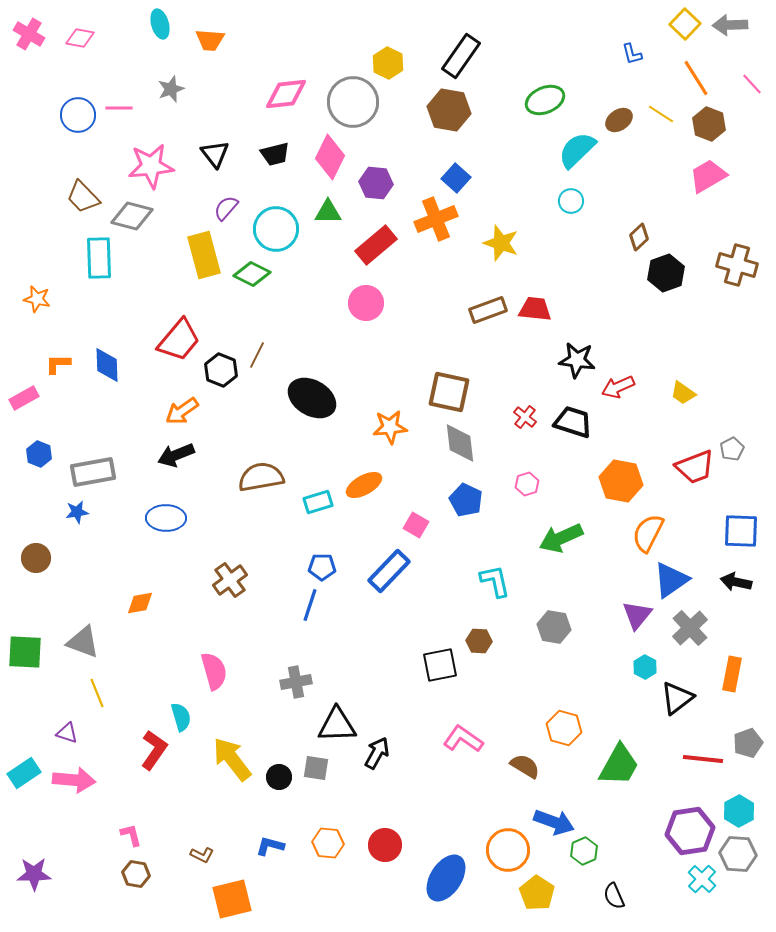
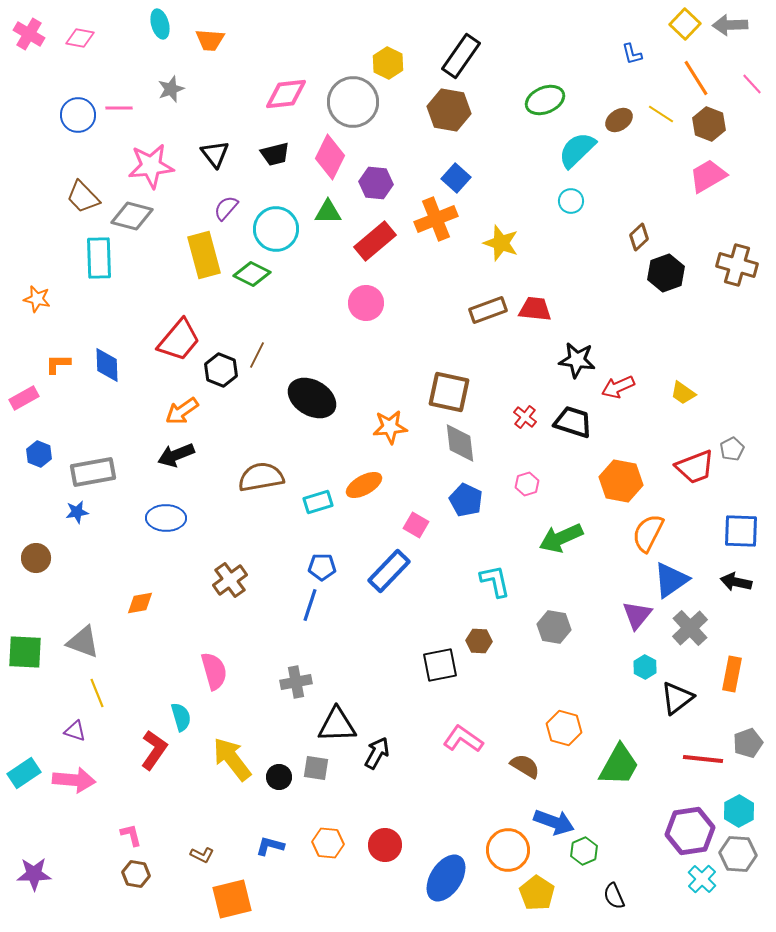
red rectangle at (376, 245): moved 1 px left, 4 px up
purple triangle at (67, 733): moved 8 px right, 2 px up
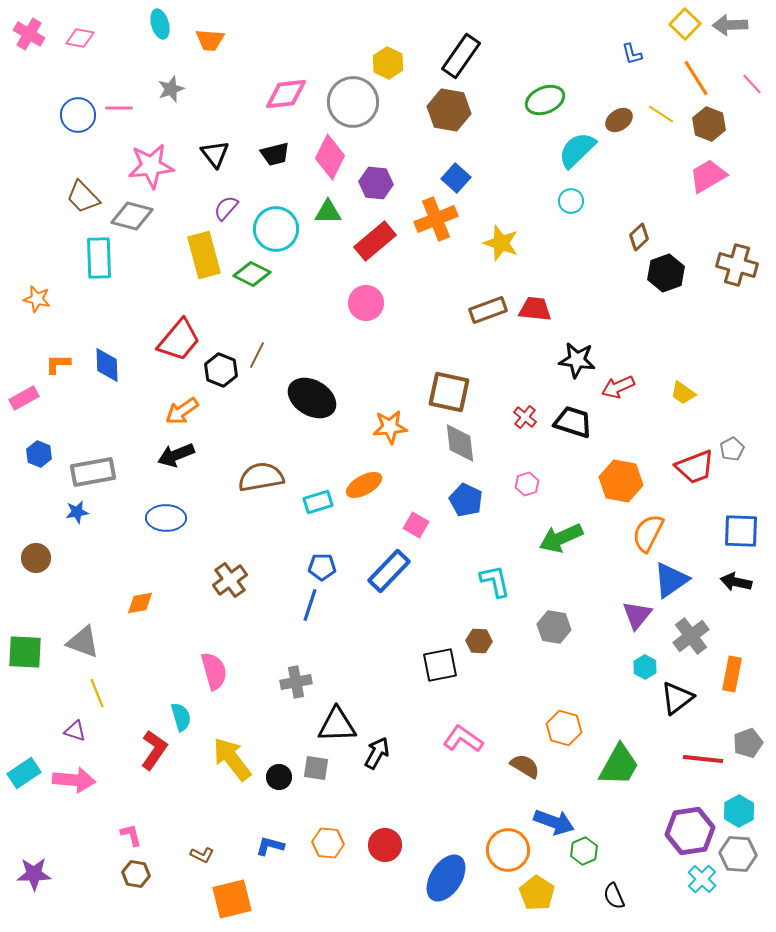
gray cross at (690, 628): moved 1 px right, 8 px down; rotated 6 degrees clockwise
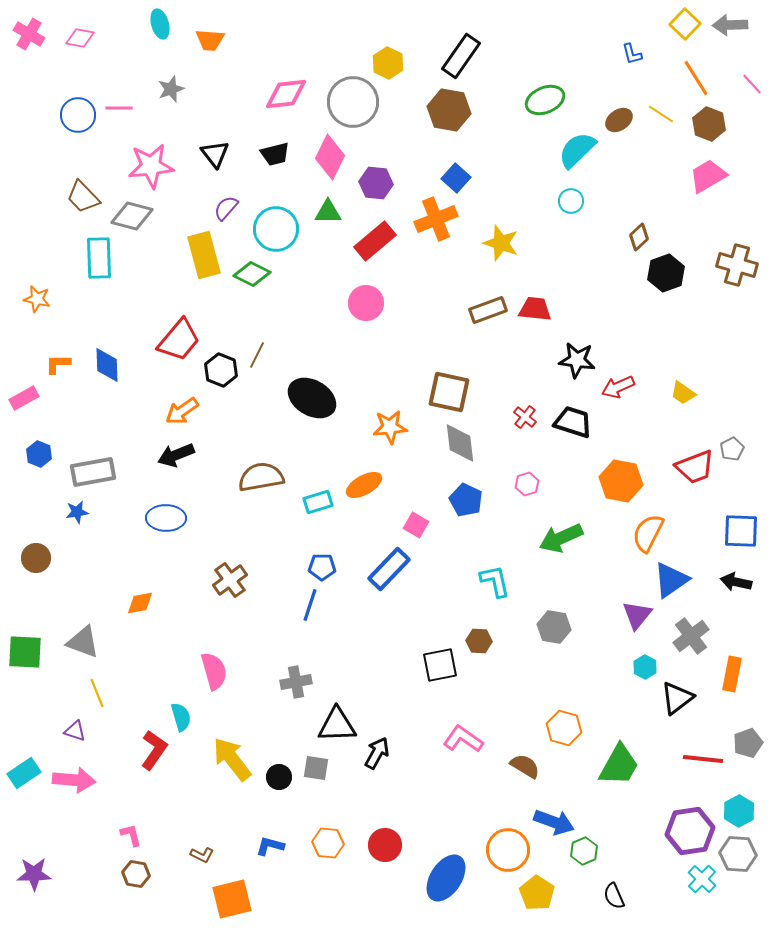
blue rectangle at (389, 571): moved 2 px up
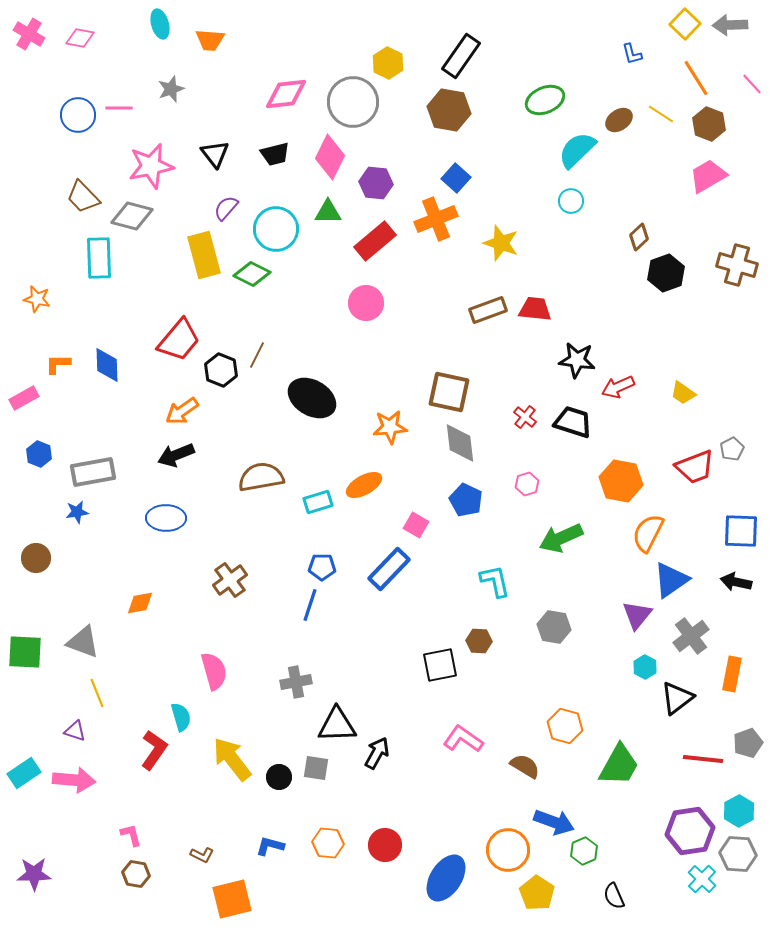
pink star at (151, 166): rotated 6 degrees counterclockwise
orange hexagon at (564, 728): moved 1 px right, 2 px up
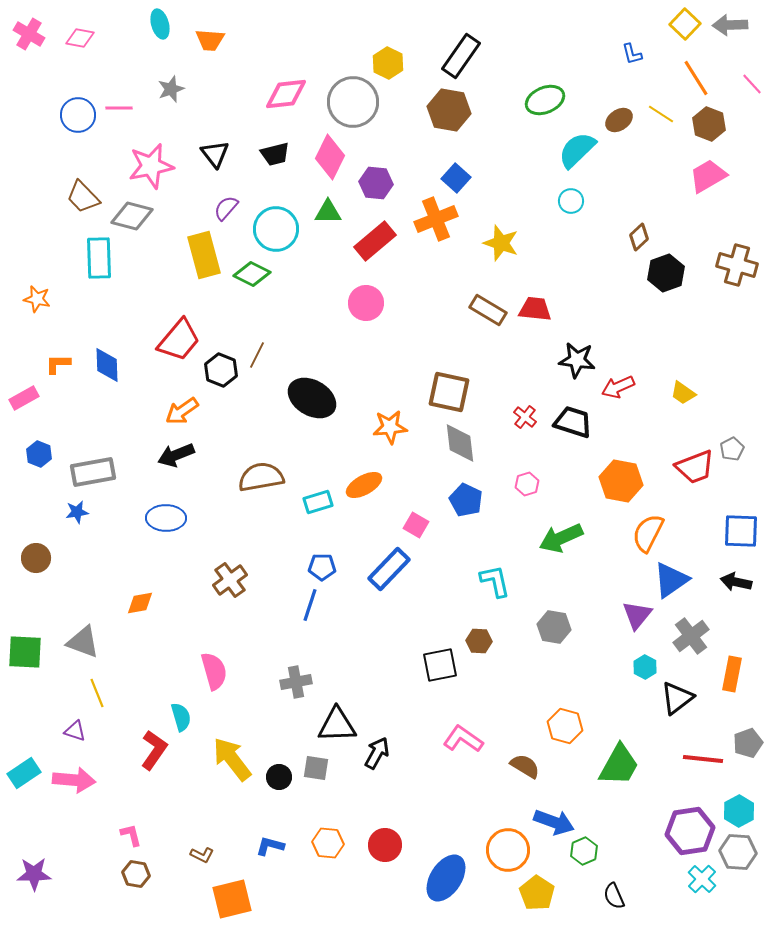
brown rectangle at (488, 310): rotated 51 degrees clockwise
gray hexagon at (738, 854): moved 2 px up
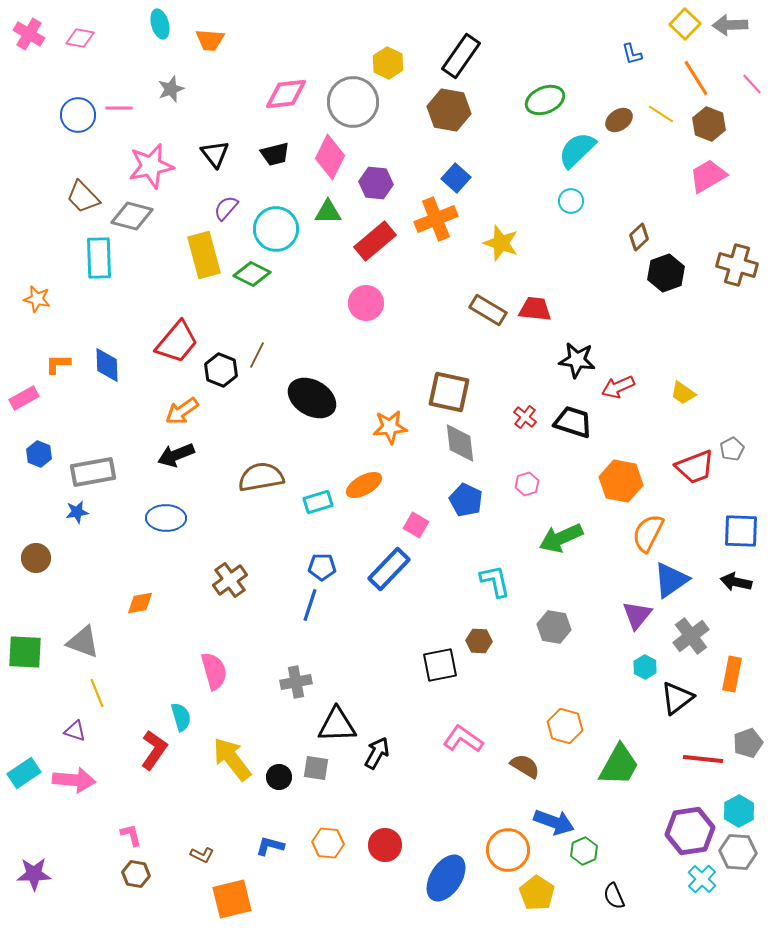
red trapezoid at (179, 340): moved 2 px left, 2 px down
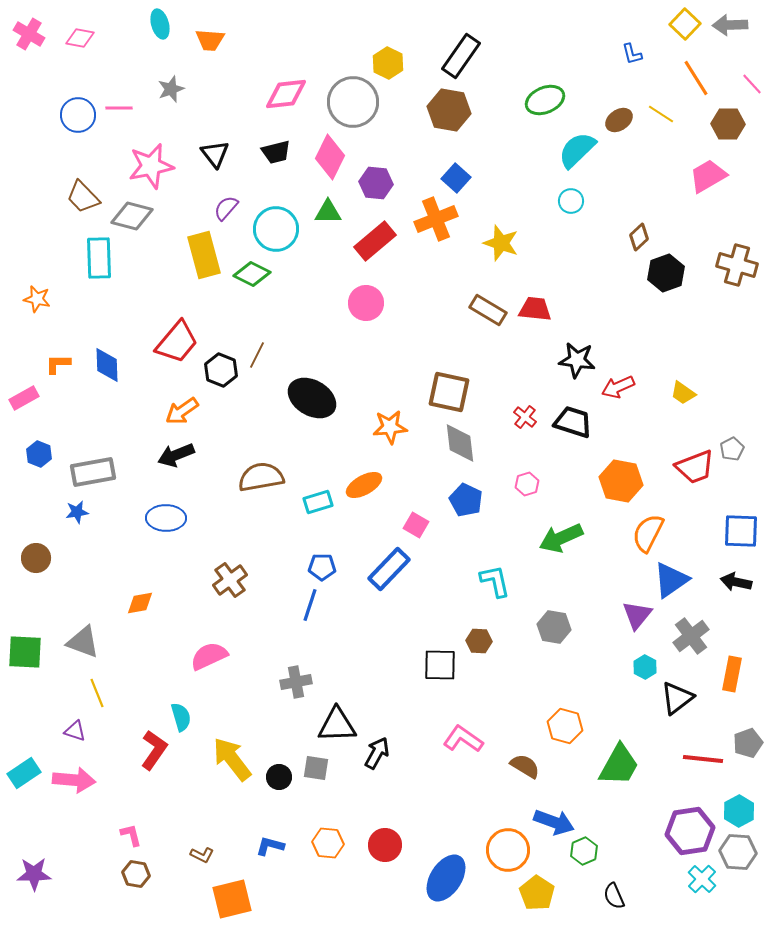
brown hexagon at (709, 124): moved 19 px right; rotated 20 degrees counterclockwise
black trapezoid at (275, 154): moved 1 px right, 2 px up
black square at (440, 665): rotated 12 degrees clockwise
pink semicircle at (214, 671): moved 5 px left, 15 px up; rotated 99 degrees counterclockwise
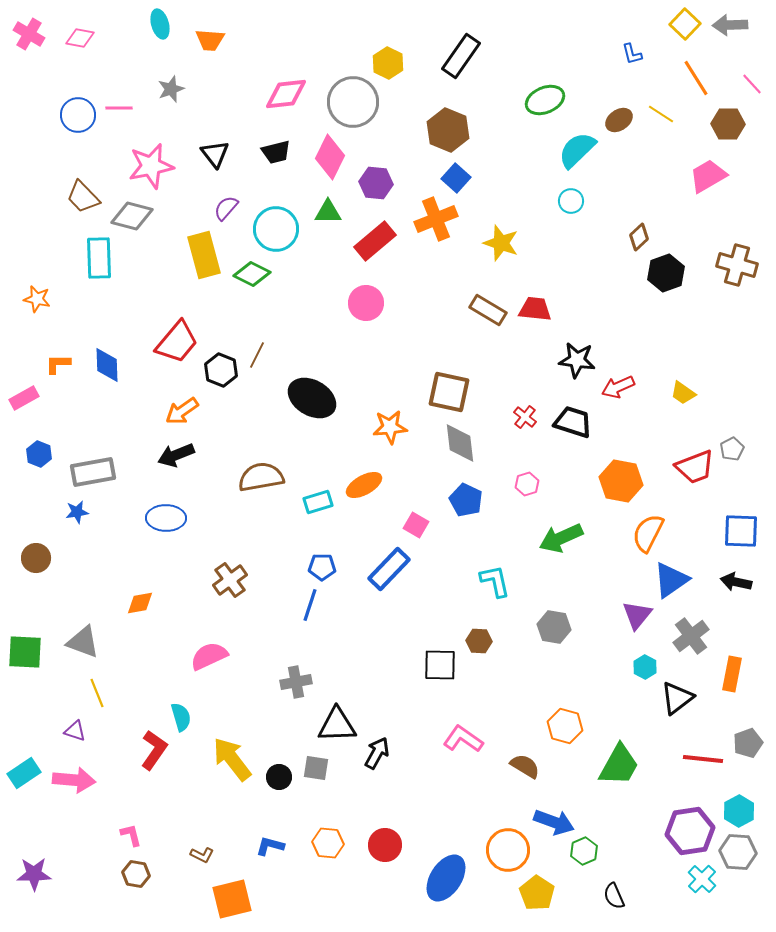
brown hexagon at (449, 110): moved 1 px left, 20 px down; rotated 12 degrees clockwise
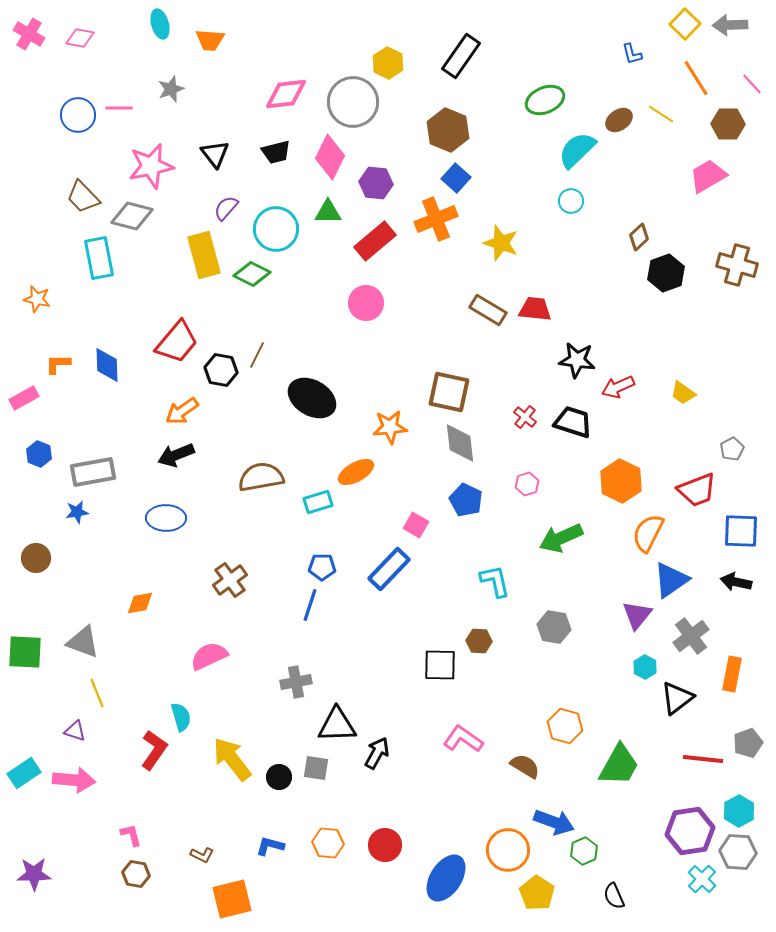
cyan rectangle at (99, 258): rotated 9 degrees counterclockwise
black hexagon at (221, 370): rotated 12 degrees counterclockwise
red trapezoid at (695, 467): moved 2 px right, 23 px down
orange hexagon at (621, 481): rotated 15 degrees clockwise
orange ellipse at (364, 485): moved 8 px left, 13 px up
